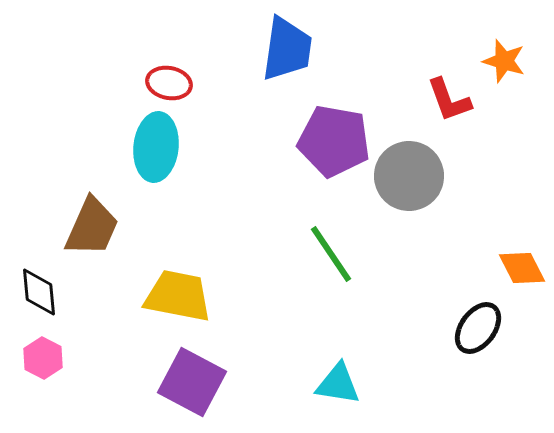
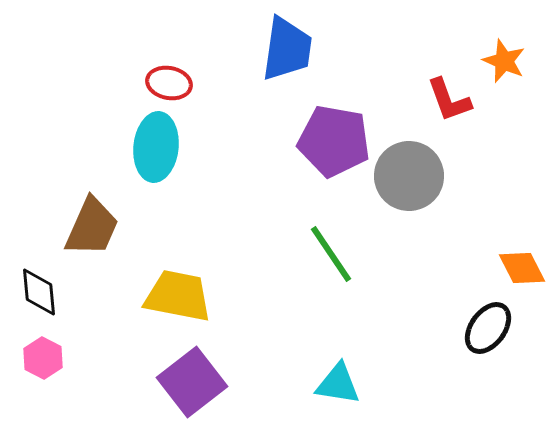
orange star: rotated 6 degrees clockwise
black ellipse: moved 10 px right
purple square: rotated 24 degrees clockwise
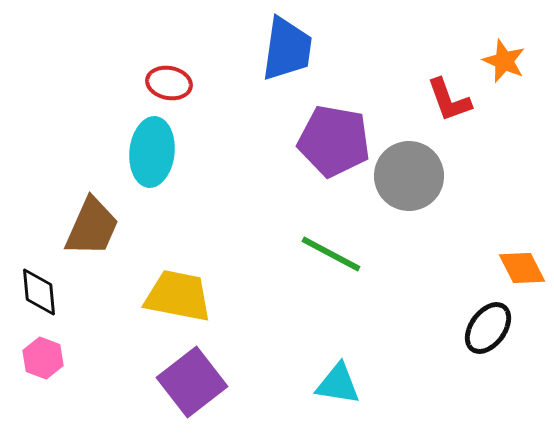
cyan ellipse: moved 4 px left, 5 px down
green line: rotated 28 degrees counterclockwise
pink hexagon: rotated 6 degrees counterclockwise
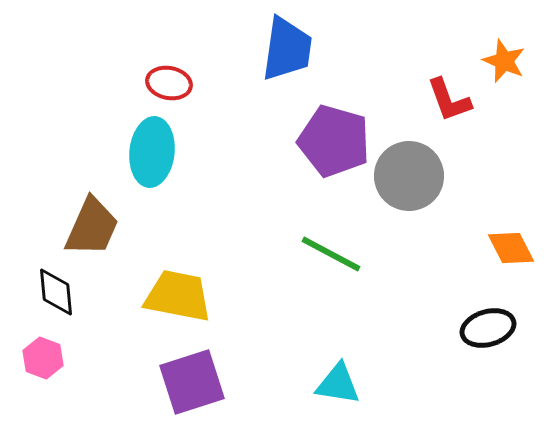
purple pentagon: rotated 6 degrees clockwise
orange diamond: moved 11 px left, 20 px up
black diamond: moved 17 px right
black ellipse: rotated 38 degrees clockwise
purple square: rotated 20 degrees clockwise
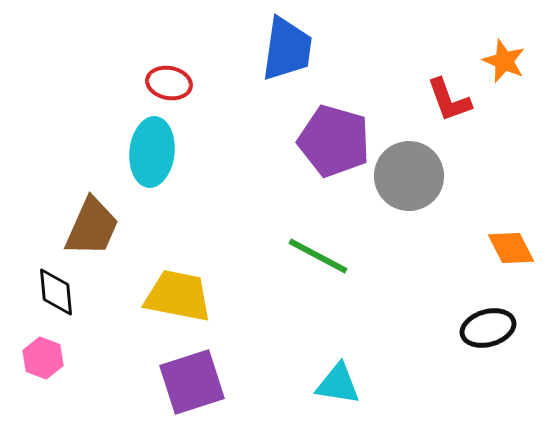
green line: moved 13 px left, 2 px down
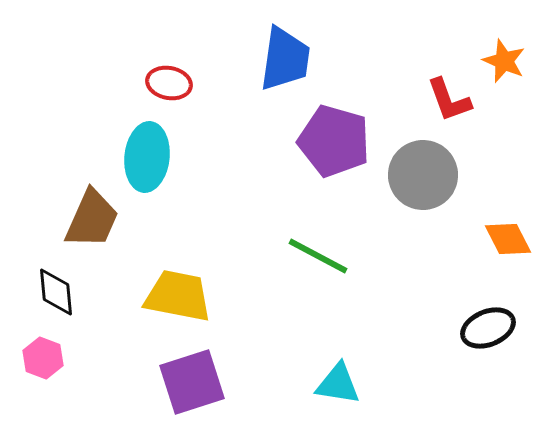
blue trapezoid: moved 2 px left, 10 px down
cyan ellipse: moved 5 px left, 5 px down
gray circle: moved 14 px right, 1 px up
brown trapezoid: moved 8 px up
orange diamond: moved 3 px left, 9 px up
black ellipse: rotated 6 degrees counterclockwise
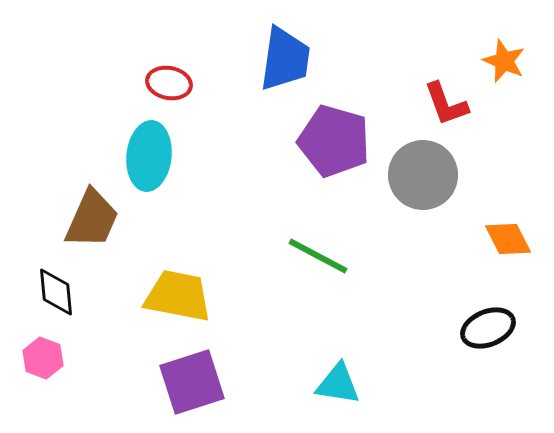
red L-shape: moved 3 px left, 4 px down
cyan ellipse: moved 2 px right, 1 px up
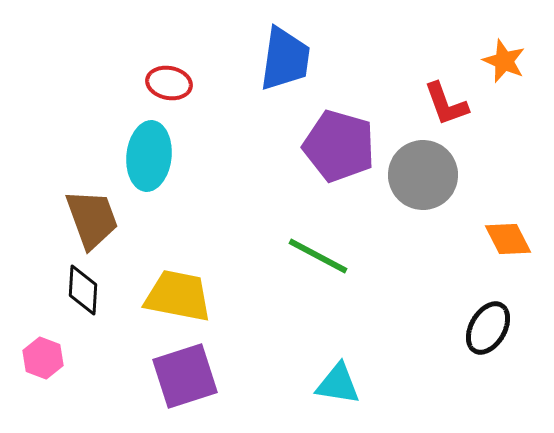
purple pentagon: moved 5 px right, 5 px down
brown trapezoid: rotated 44 degrees counterclockwise
black diamond: moved 27 px right, 2 px up; rotated 9 degrees clockwise
black ellipse: rotated 38 degrees counterclockwise
purple square: moved 7 px left, 6 px up
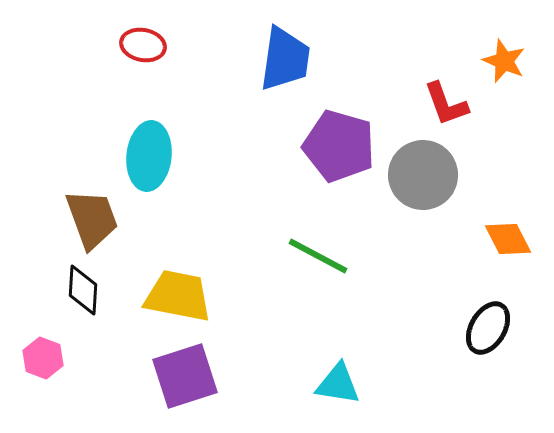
red ellipse: moved 26 px left, 38 px up
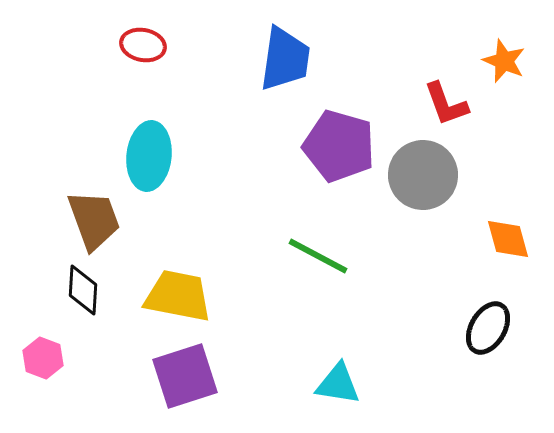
brown trapezoid: moved 2 px right, 1 px down
orange diamond: rotated 12 degrees clockwise
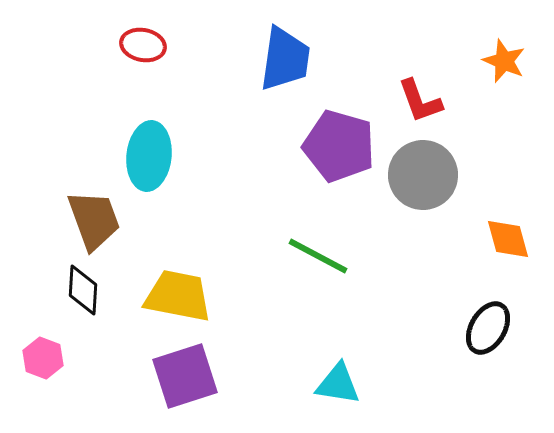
red L-shape: moved 26 px left, 3 px up
